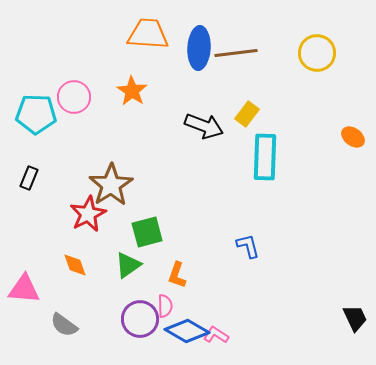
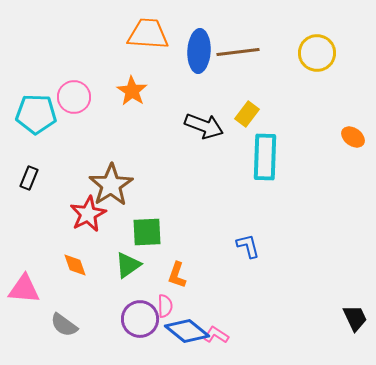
blue ellipse: moved 3 px down
brown line: moved 2 px right, 1 px up
green square: rotated 12 degrees clockwise
blue diamond: rotated 9 degrees clockwise
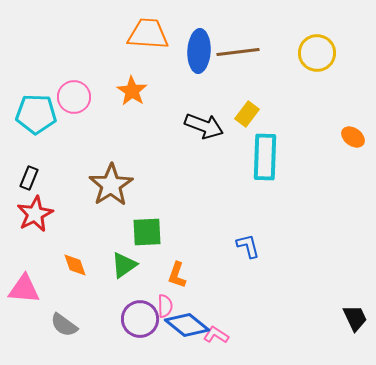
red star: moved 53 px left
green triangle: moved 4 px left
blue diamond: moved 6 px up
